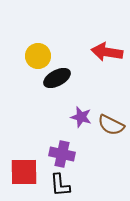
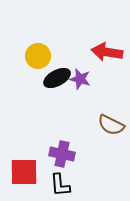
purple star: moved 1 px left, 38 px up
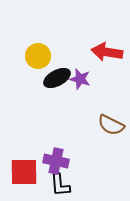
purple cross: moved 6 px left, 7 px down
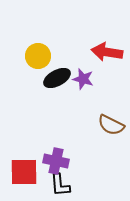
purple star: moved 3 px right
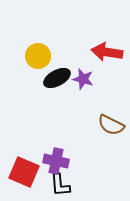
red square: rotated 24 degrees clockwise
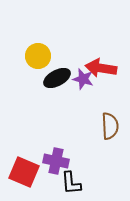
red arrow: moved 6 px left, 16 px down
brown semicircle: moved 1 px left, 1 px down; rotated 120 degrees counterclockwise
black L-shape: moved 11 px right, 2 px up
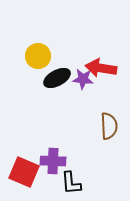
purple star: rotated 10 degrees counterclockwise
brown semicircle: moved 1 px left
purple cross: moved 3 px left; rotated 10 degrees counterclockwise
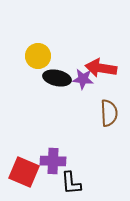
black ellipse: rotated 40 degrees clockwise
brown semicircle: moved 13 px up
